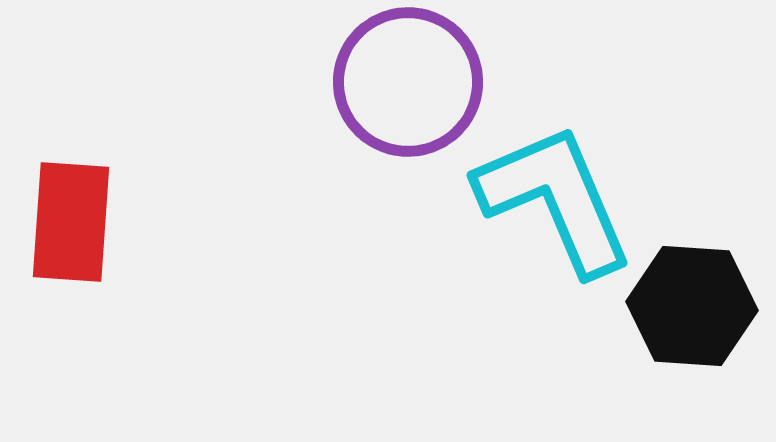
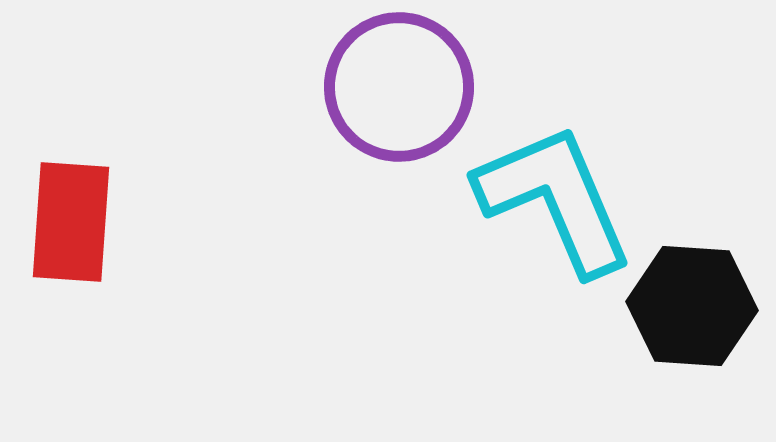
purple circle: moved 9 px left, 5 px down
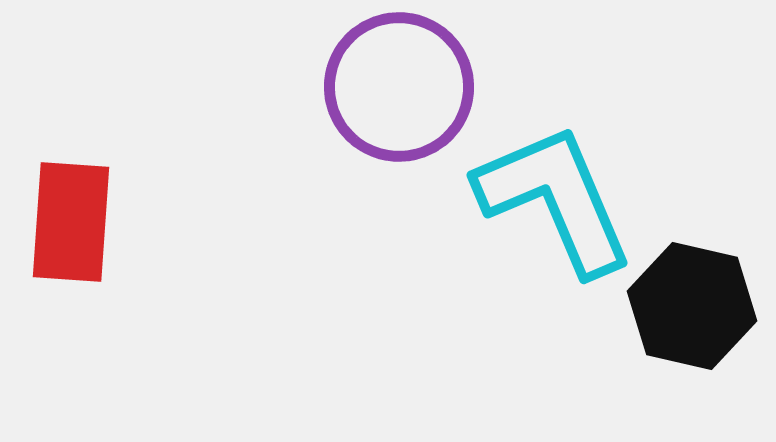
black hexagon: rotated 9 degrees clockwise
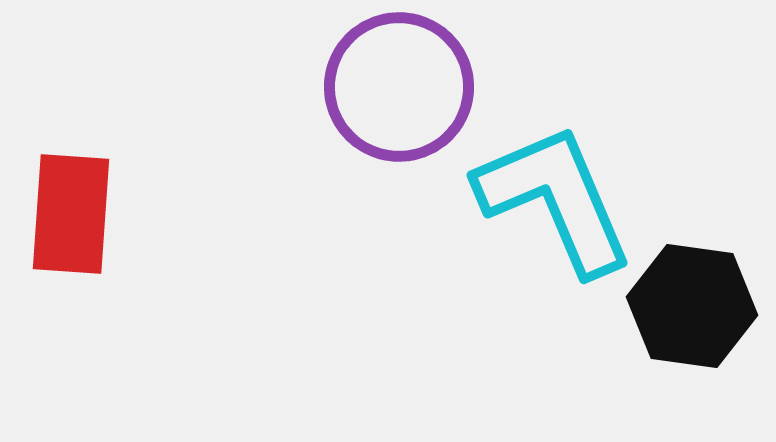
red rectangle: moved 8 px up
black hexagon: rotated 5 degrees counterclockwise
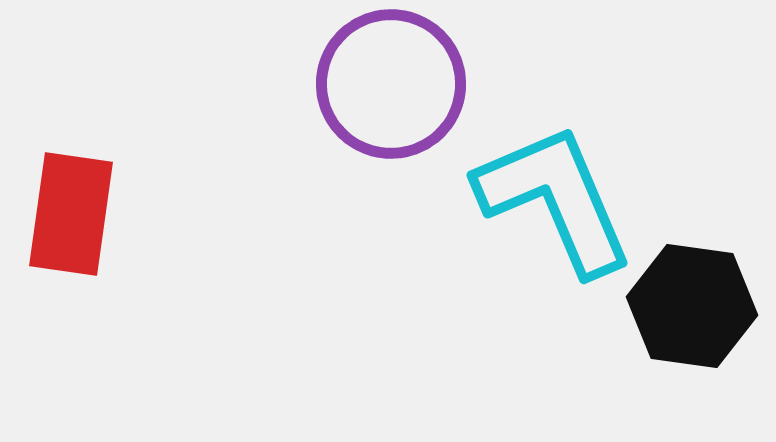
purple circle: moved 8 px left, 3 px up
red rectangle: rotated 4 degrees clockwise
